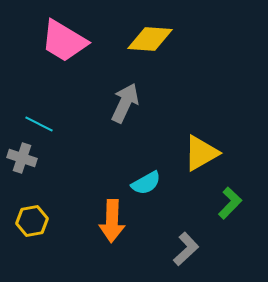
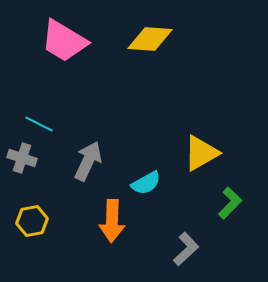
gray arrow: moved 37 px left, 58 px down
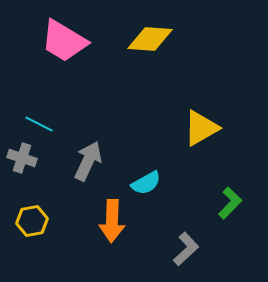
yellow triangle: moved 25 px up
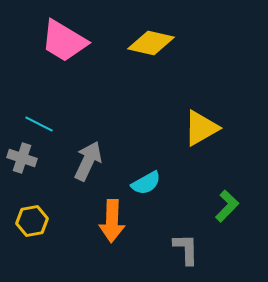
yellow diamond: moved 1 px right, 4 px down; rotated 9 degrees clockwise
green L-shape: moved 3 px left, 3 px down
gray L-shape: rotated 48 degrees counterclockwise
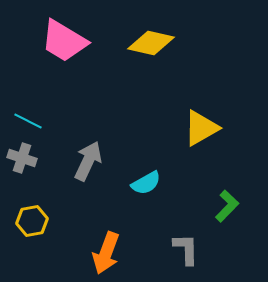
cyan line: moved 11 px left, 3 px up
orange arrow: moved 6 px left, 32 px down; rotated 18 degrees clockwise
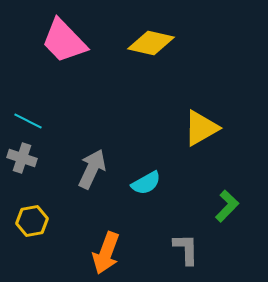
pink trapezoid: rotated 15 degrees clockwise
gray arrow: moved 4 px right, 8 px down
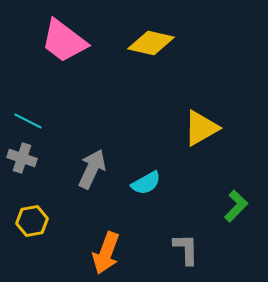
pink trapezoid: rotated 9 degrees counterclockwise
green L-shape: moved 9 px right
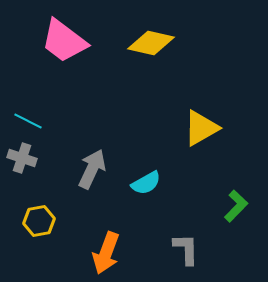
yellow hexagon: moved 7 px right
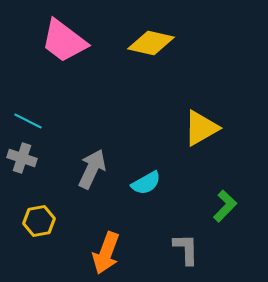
green L-shape: moved 11 px left
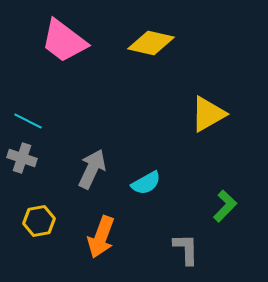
yellow triangle: moved 7 px right, 14 px up
orange arrow: moved 5 px left, 16 px up
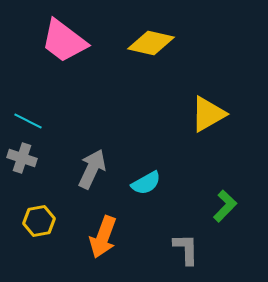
orange arrow: moved 2 px right
